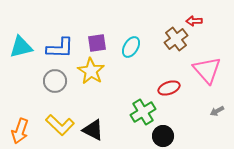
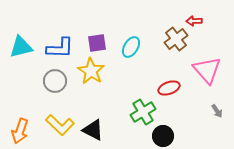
gray arrow: rotated 96 degrees counterclockwise
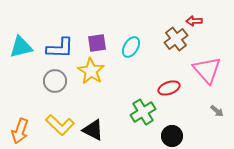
gray arrow: rotated 16 degrees counterclockwise
black circle: moved 9 px right
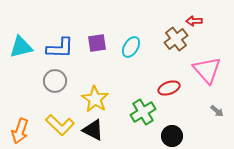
yellow star: moved 4 px right, 28 px down
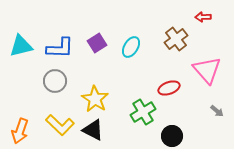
red arrow: moved 9 px right, 4 px up
purple square: rotated 24 degrees counterclockwise
cyan triangle: moved 1 px up
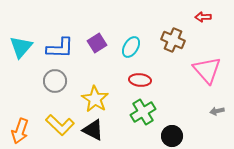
brown cross: moved 3 px left, 1 px down; rotated 30 degrees counterclockwise
cyan triangle: moved 1 px down; rotated 35 degrees counterclockwise
red ellipse: moved 29 px left, 8 px up; rotated 25 degrees clockwise
gray arrow: rotated 128 degrees clockwise
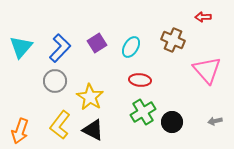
blue L-shape: rotated 48 degrees counterclockwise
yellow star: moved 5 px left, 2 px up
gray arrow: moved 2 px left, 10 px down
yellow L-shape: rotated 84 degrees clockwise
black circle: moved 14 px up
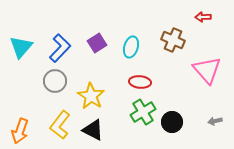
cyan ellipse: rotated 15 degrees counterclockwise
red ellipse: moved 2 px down
yellow star: moved 1 px right, 1 px up
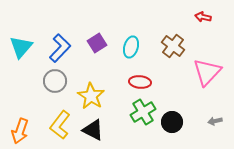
red arrow: rotated 14 degrees clockwise
brown cross: moved 6 px down; rotated 15 degrees clockwise
pink triangle: moved 2 px down; rotated 24 degrees clockwise
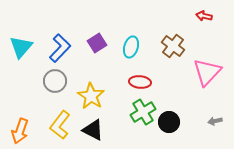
red arrow: moved 1 px right, 1 px up
black circle: moved 3 px left
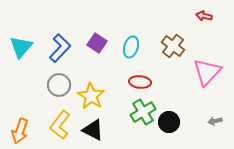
purple square: rotated 24 degrees counterclockwise
gray circle: moved 4 px right, 4 px down
